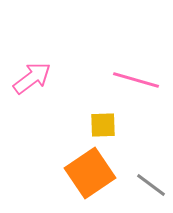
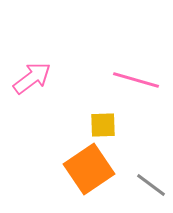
orange square: moved 1 px left, 4 px up
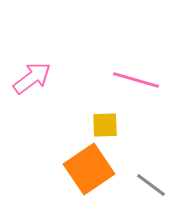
yellow square: moved 2 px right
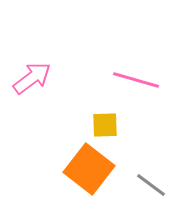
orange square: rotated 18 degrees counterclockwise
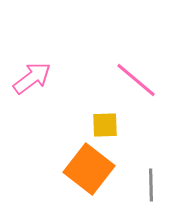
pink line: rotated 24 degrees clockwise
gray line: rotated 52 degrees clockwise
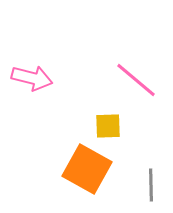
pink arrow: rotated 51 degrees clockwise
yellow square: moved 3 px right, 1 px down
orange square: moved 2 px left; rotated 9 degrees counterclockwise
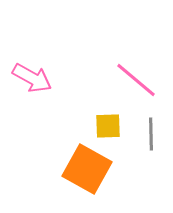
pink arrow: rotated 15 degrees clockwise
gray line: moved 51 px up
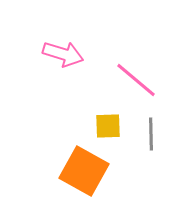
pink arrow: moved 31 px right, 24 px up; rotated 12 degrees counterclockwise
orange square: moved 3 px left, 2 px down
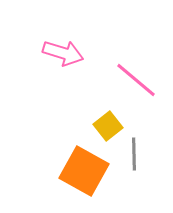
pink arrow: moved 1 px up
yellow square: rotated 36 degrees counterclockwise
gray line: moved 17 px left, 20 px down
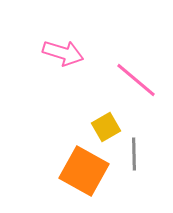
yellow square: moved 2 px left, 1 px down; rotated 8 degrees clockwise
